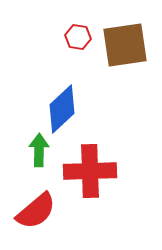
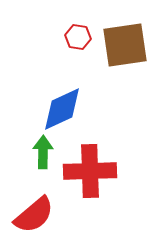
blue diamond: rotated 18 degrees clockwise
green arrow: moved 4 px right, 2 px down
red semicircle: moved 2 px left, 4 px down
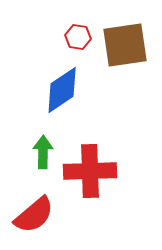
blue diamond: moved 19 px up; rotated 9 degrees counterclockwise
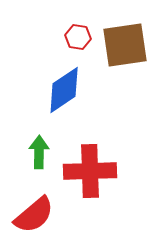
blue diamond: moved 2 px right
green arrow: moved 4 px left
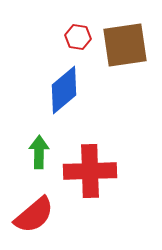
blue diamond: rotated 6 degrees counterclockwise
